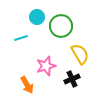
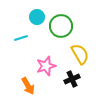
orange arrow: moved 1 px right, 1 px down
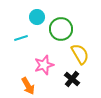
green circle: moved 3 px down
pink star: moved 2 px left, 1 px up
black cross: rotated 28 degrees counterclockwise
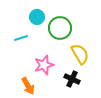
green circle: moved 1 px left, 1 px up
black cross: rotated 14 degrees counterclockwise
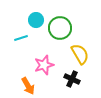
cyan circle: moved 1 px left, 3 px down
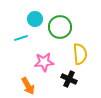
cyan circle: moved 1 px left, 1 px up
green circle: moved 1 px up
yellow semicircle: rotated 25 degrees clockwise
pink star: moved 3 px up; rotated 12 degrees clockwise
black cross: moved 3 px left
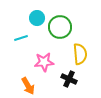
cyan circle: moved 2 px right, 1 px up
